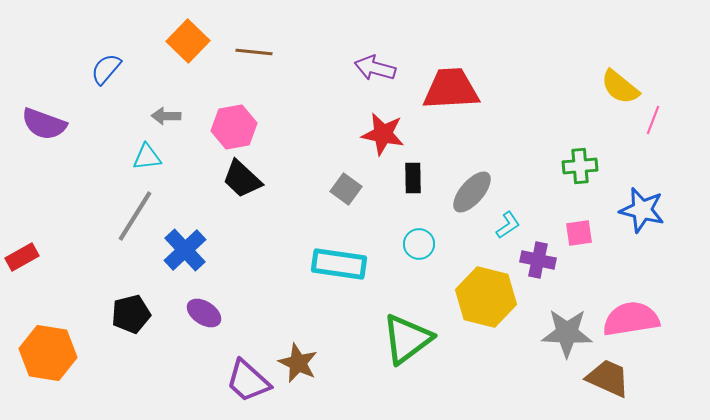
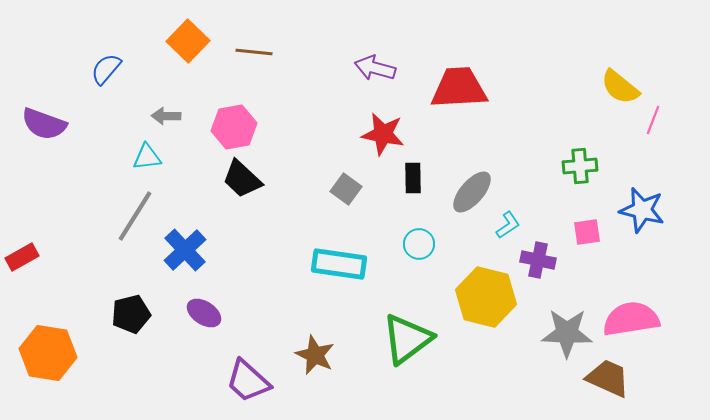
red trapezoid: moved 8 px right, 1 px up
pink square: moved 8 px right, 1 px up
brown star: moved 17 px right, 8 px up
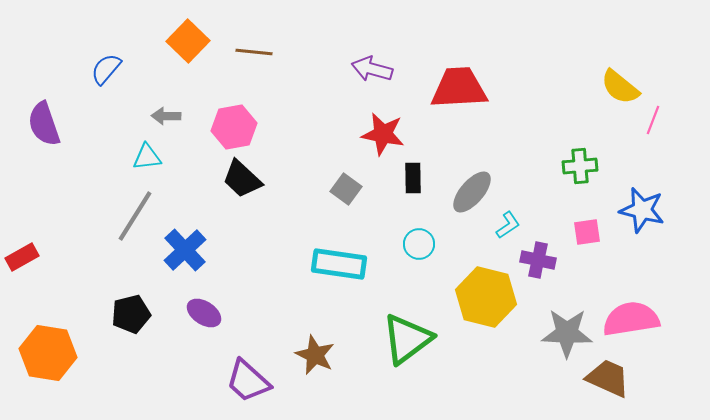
purple arrow: moved 3 px left, 1 px down
purple semicircle: rotated 51 degrees clockwise
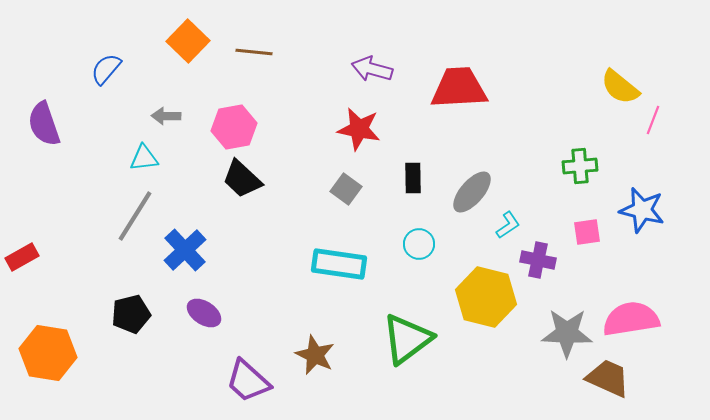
red star: moved 24 px left, 5 px up
cyan triangle: moved 3 px left, 1 px down
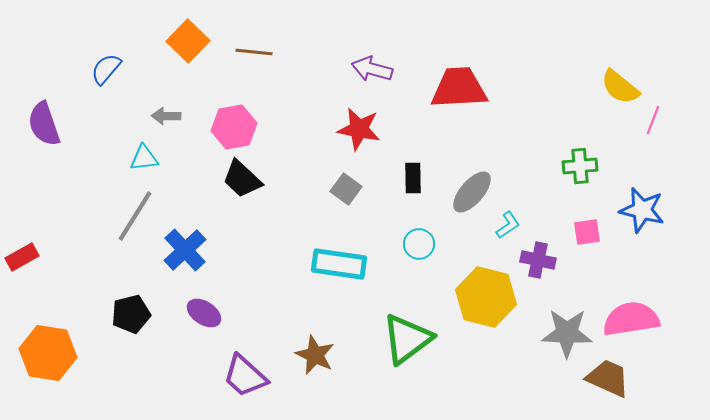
purple trapezoid: moved 3 px left, 5 px up
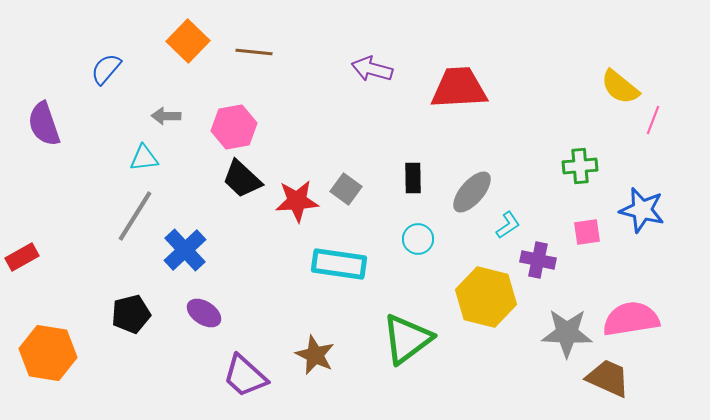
red star: moved 62 px left, 72 px down; rotated 15 degrees counterclockwise
cyan circle: moved 1 px left, 5 px up
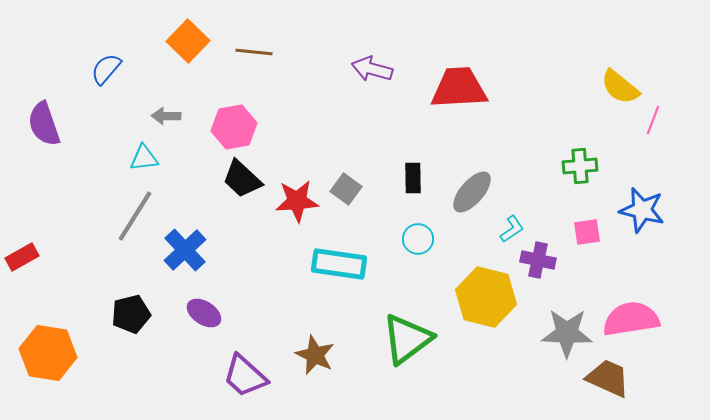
cyan L-shape: moved 4 px right, 4 px down
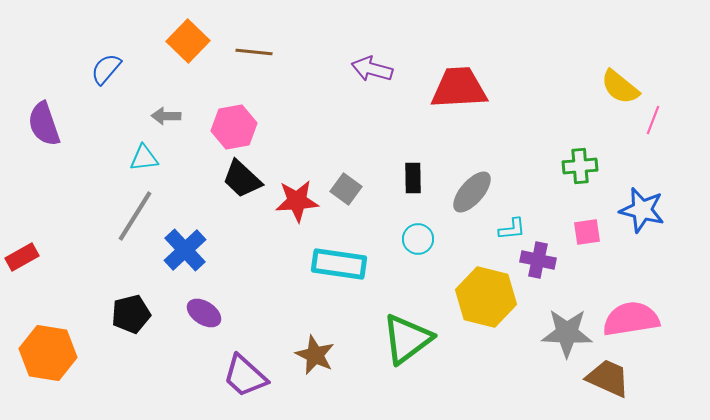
cyan L-shape: rotated 28 degrees clockwise
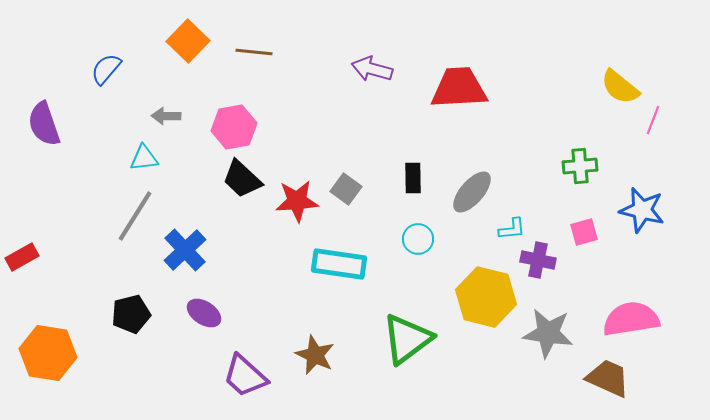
pink square: moved 3 px left; rotated 8 degrees counterclockwise
gray star: moved 19 px left; rotated 6 degrees clockwise
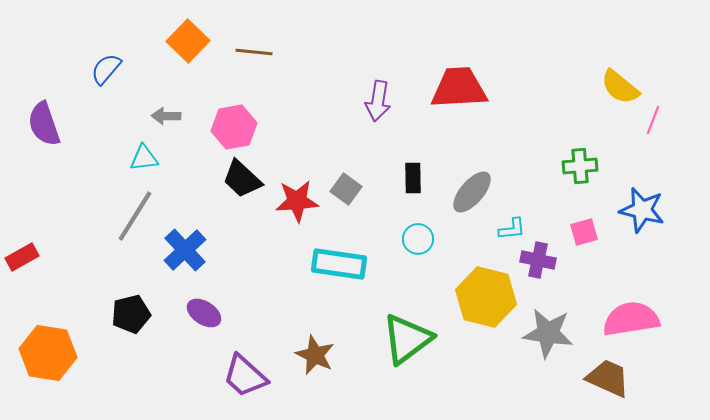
purple arrow: moved 6 px right, 32 px down; rotated 96 degrees counterclockwise
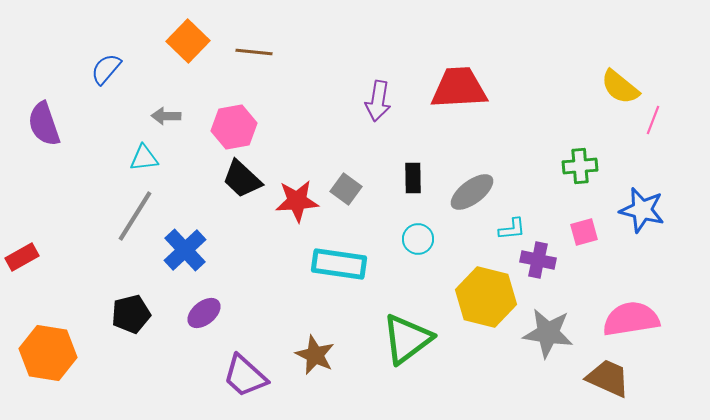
gray ellipse: rotated 12 degrees clockwise
purple ellipse: rotated 72 degrees counterclockwise
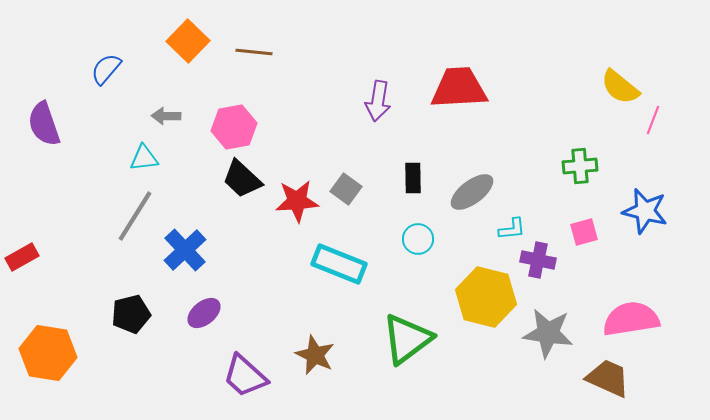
blue star: moved 3 px right, 1 px down
cyan rectangle: rotated 14 degrees clockwise
